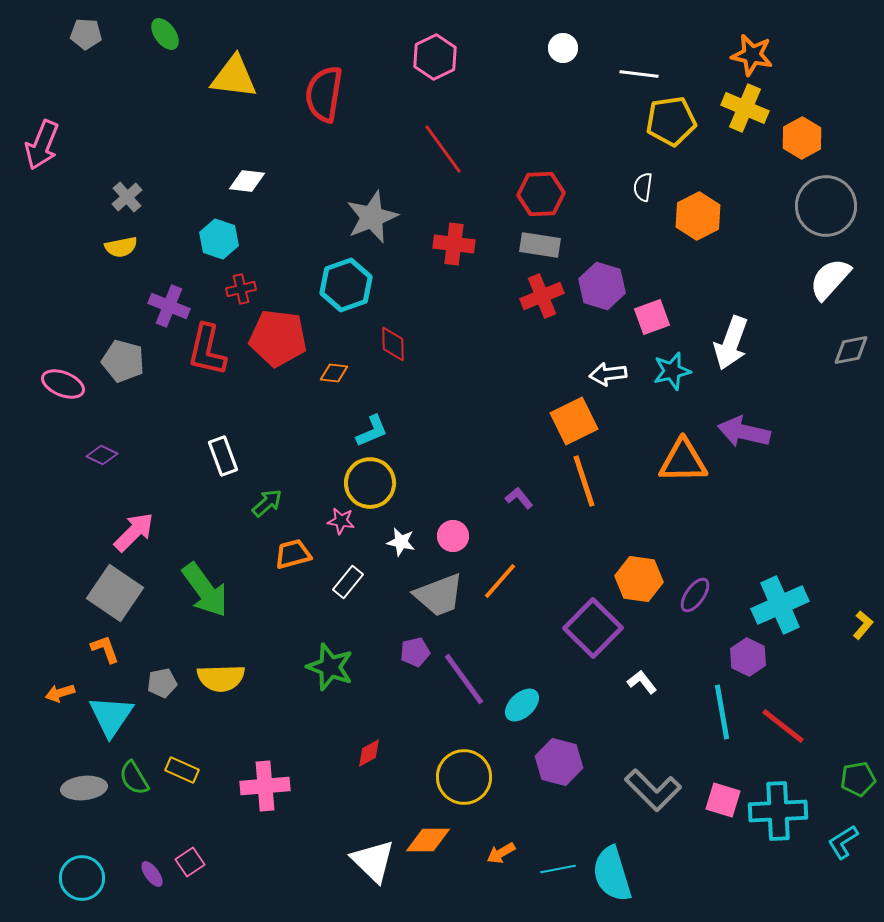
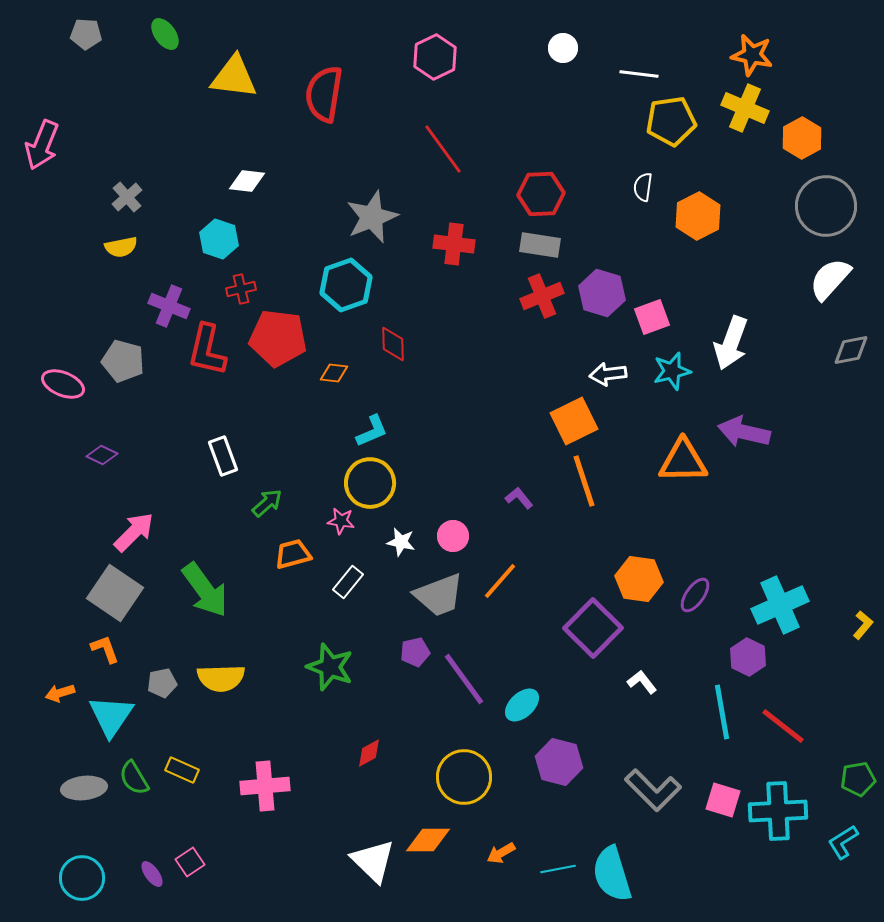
purple hexagon at (602, 286): moved 7 px down
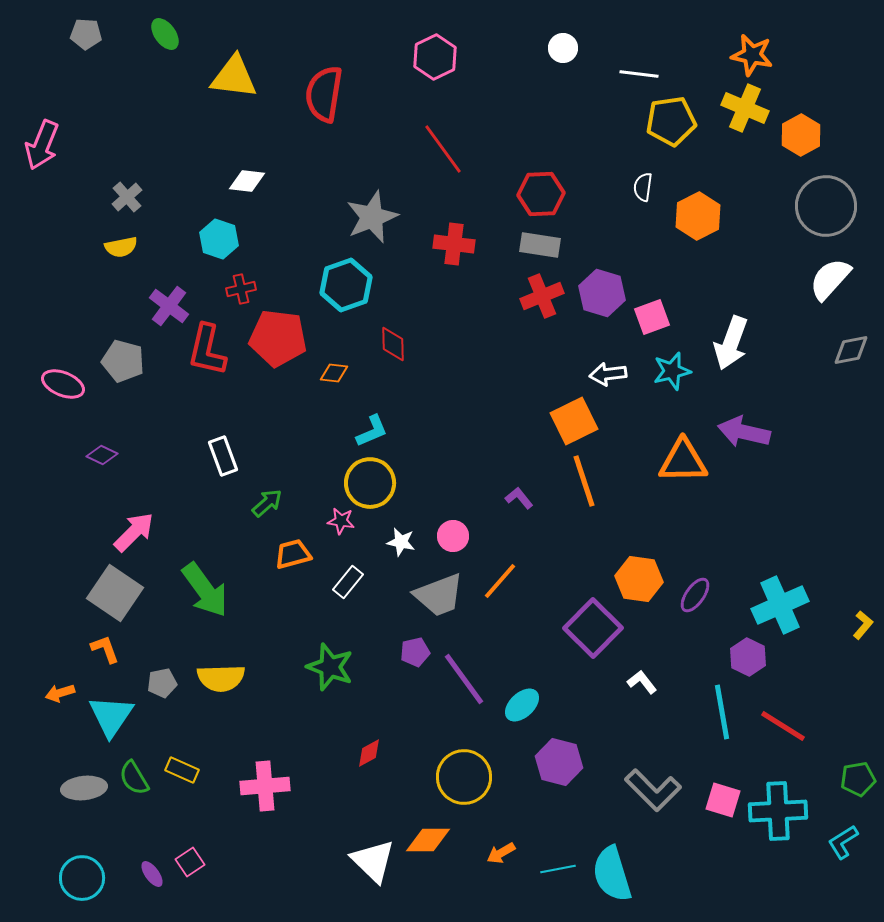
orange hexagon at (802, 138): moved 1 px left, 3 px up
purple cross at (169, 306): rotated 15 degrees clockwise
red line at (783, 726): rotated 6 degrees counterclockwise
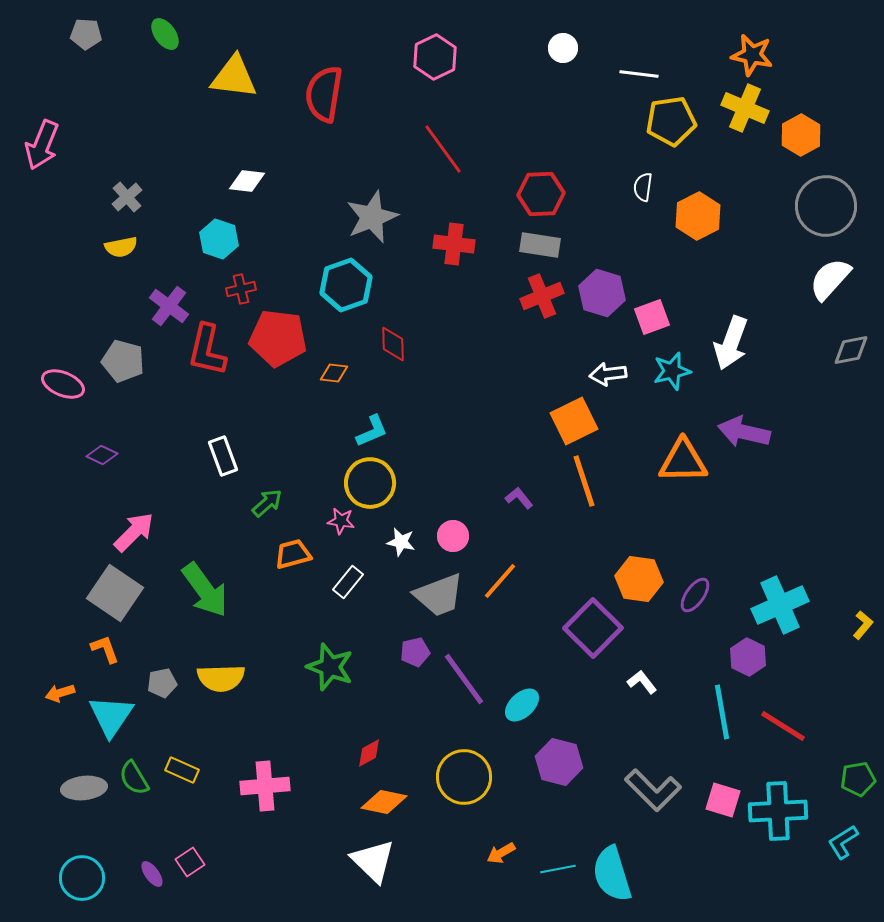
orange diamond at (428, 840): moved 44 px left, 38 px up; rotated 12 degrees clockwise
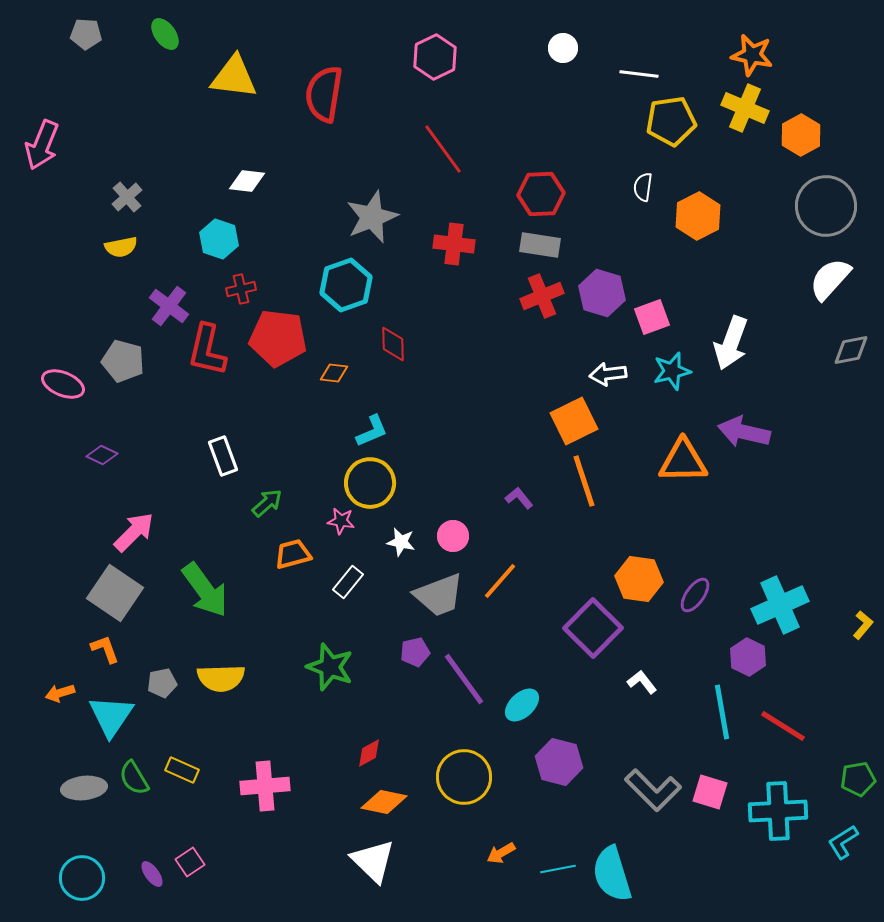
pink square at (723, 800): moved 13 px left, 8 px up
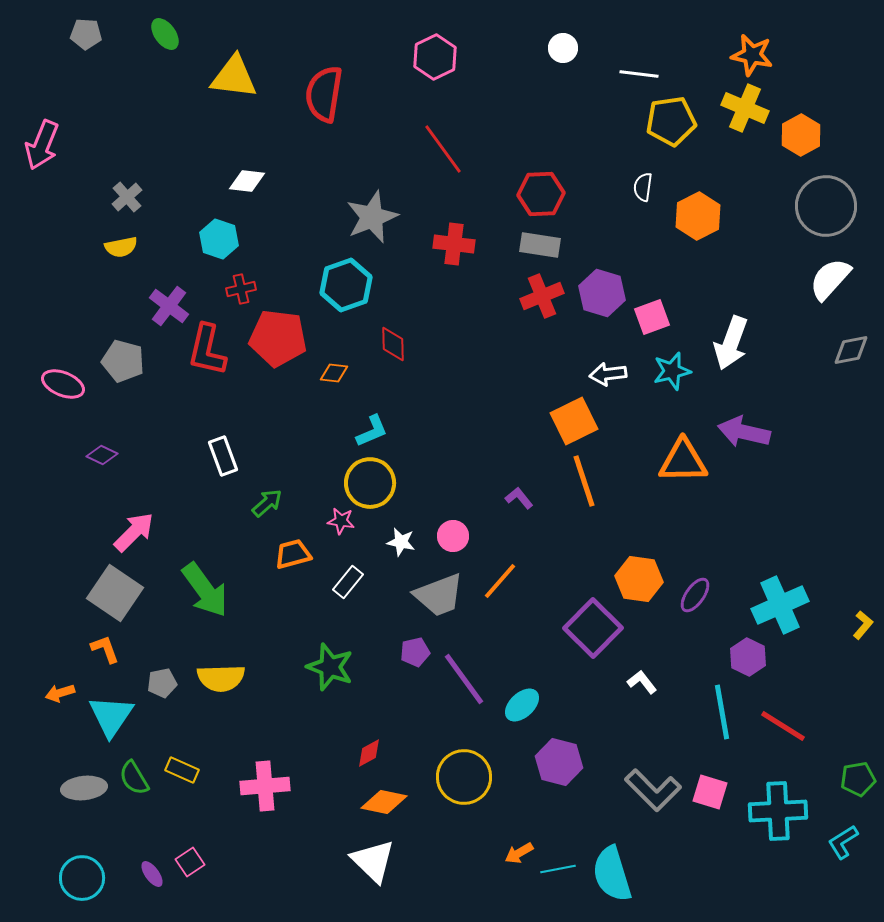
orange arrow at (501, 853): moved 18 px right
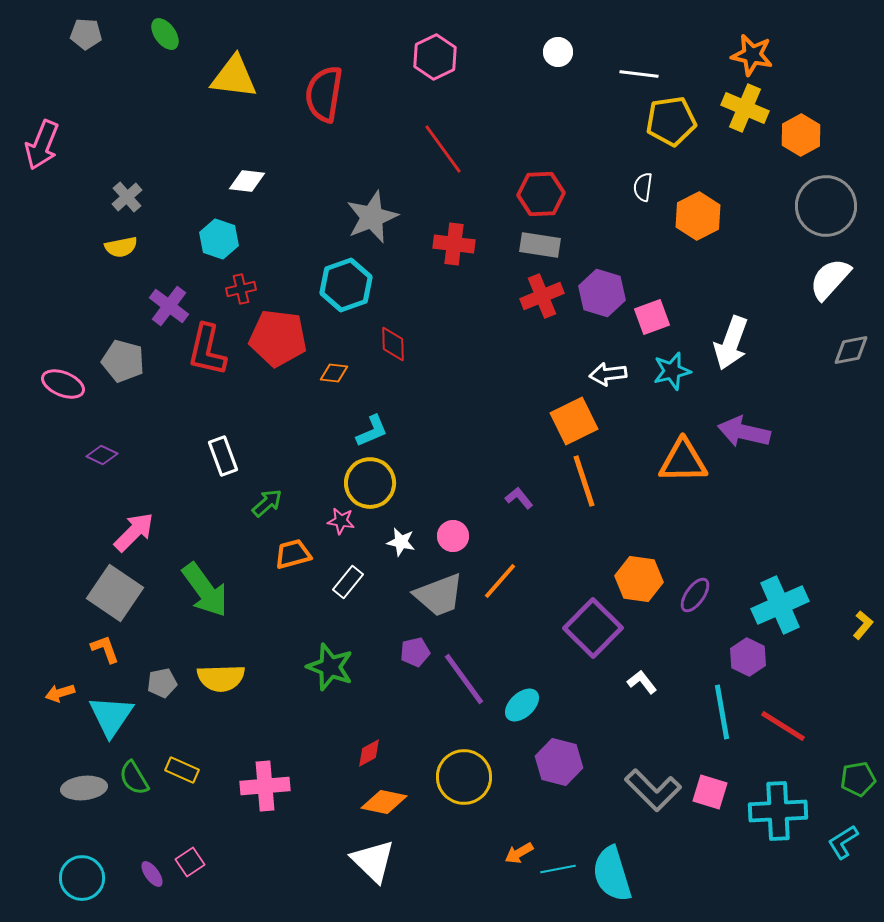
white circle at (563, 48): moved 5 px left, 4 px down
